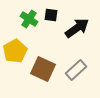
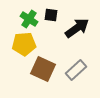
yellow pentagon: moved 9 px right, 7 px up; rotated 25 degrees clockwise
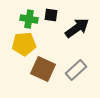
green cross: rotated 24 degrees counterclockwise
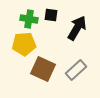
black arrow: rotated 25 degrees counterclockwise
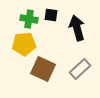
black arrow: rotated 45 degrees counterclockwise
gray rectangle: moved 4 px right, 1 px up
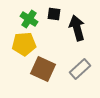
black square: moved 3 px right, 1 px up
green cross: rotated 24 degrees clockwise
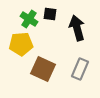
black square: moved 4 px left
yellow pentagon: moved 3 px left
gray rectangle: rotated 25 degrees counterclockwise
